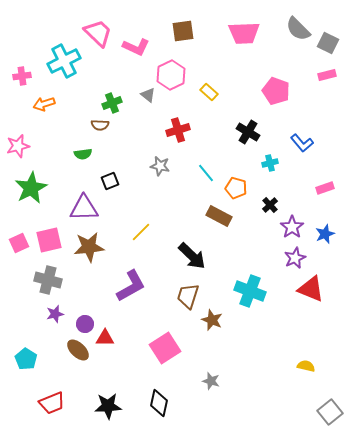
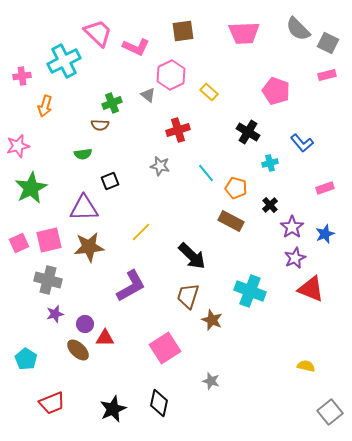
orange arrow at (44, 104): moved 1 px right, 2 px down; rotated 55 degrees counterclockwise
brown rectangle at (219, 216): moved 12 px right, 5 px down
black star at (108, 406): moved 5 px right, 3 px down; rotated 20 degrees counterclockwise
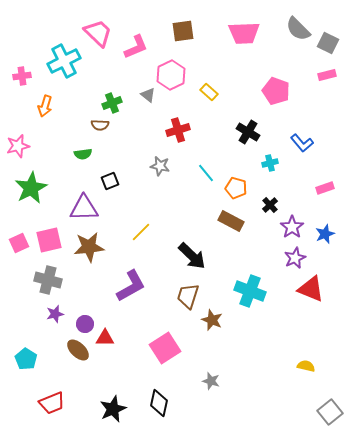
pink L-shape at (136, 47): rotated 48 degrees counterclockwise
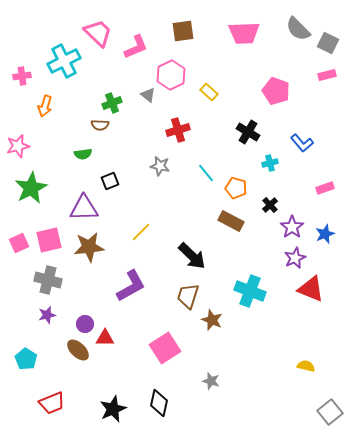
purple star at (55, 314): moved 8 px left, 1 px down
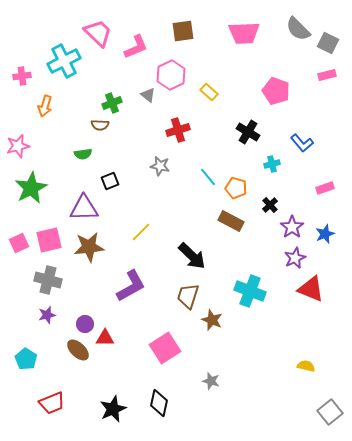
cyan cross at (270, 163): moved 2 px right, 1 px down
cyan line at (206, 173): moved 2 px right, 4 px down
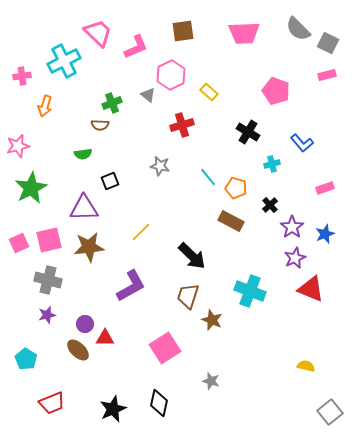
red cross at (178, 130): moved 4 px right, 5 px up
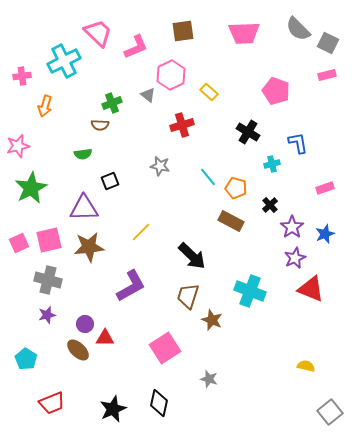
blue L-shape at (302, 143): moved 4 px left; rotated 150 degrees counterclockwise
gray star at (211, 381): moved 2 px left, 2 px up
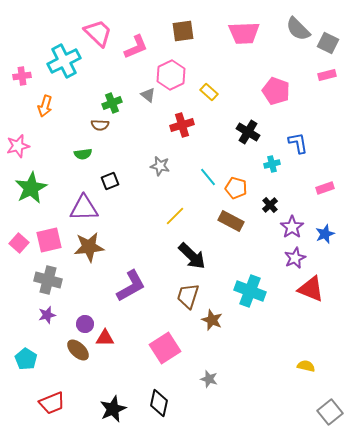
yellow line at (141, 232): moved 34 px right, 16 px up
pink square at (19, 243): rotated 24 degrees counterclockwise
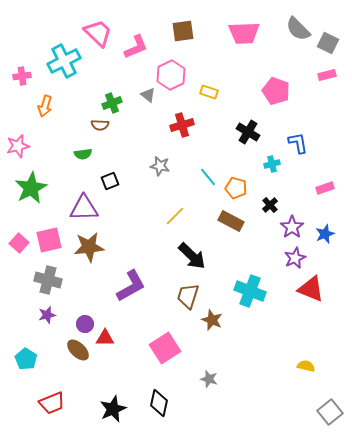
yellow rectangle at (209, 92): rotated 24 degrees counterclockwise
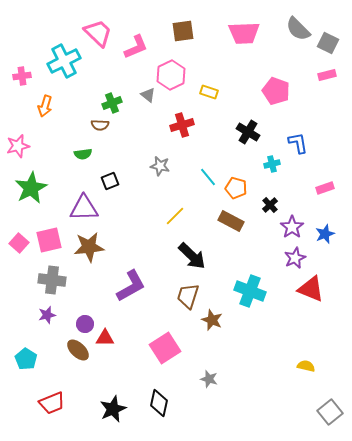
gray cross at (48, 280): moved 4 px right; rotated 8 degrees counterclockwise
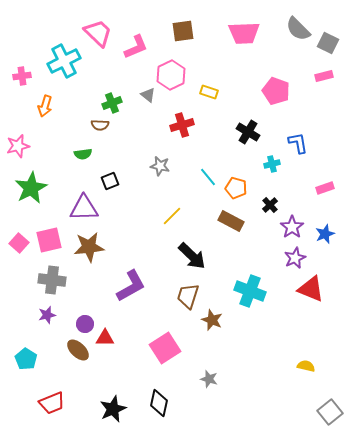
pink rectangle at (327, 75): moved 3 px left, 1 px down
yellow line at (175, 216): moved 3 px left
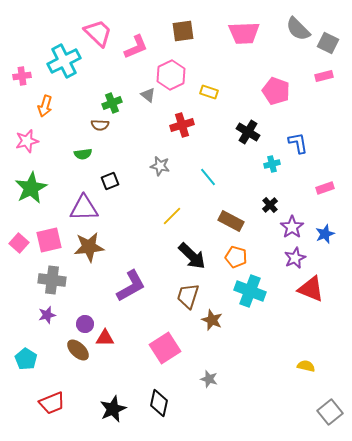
pink star at (18, 146): moved 9 px right, 5 px up
orange pentagon at (236, 188): moved 69 px down
